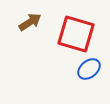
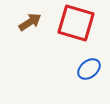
red square: moved 11 px up
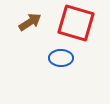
blue ellipse: moved 28 px left, 11 px up; rotated 40 degrees clockwise
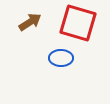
red square: moved 2 px right
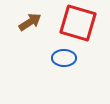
blue ellipse: moved 3 px right
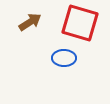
red square: moved 2 px right
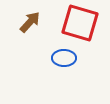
brown arrow: rotated 15 degrees counterclockwise
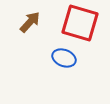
blue ellipse: rotated 20 degrees clockwise
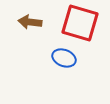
brown arrow: rotated 125 degrees counterclockwise
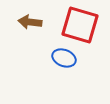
red square: moved 2 px down
